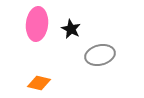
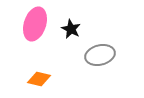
pink ellipse: moved 2 px left; rotated 12 degrees clockwise
orange diamond: moved 4 px up
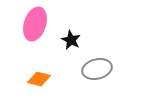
black star: moved 11 px down
gray ellipse: moved 3 px left, 14 px down
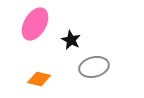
pink ellipse: rotated 12 degrees clockwise
gray ellipse: moved 3 px left, 2 px up
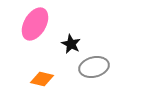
black star: moved 4 px down
orange diamond: moved 3 px right
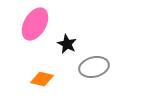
black star: moved 4 px left
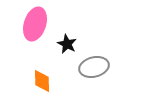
pink ellipse: rotated 12 degrees counterclockwise
orange diamond: moved 2 px down; rotated 75 degrees clockwise
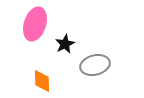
black star: moved 2 px left; rotated 18 degrees clockwise
gray ellipse: moved 1 px right, 2 px up
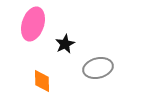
pink ellipse: moved 2 px left
gray ellipse: moved 3 px right, 3 px down
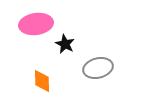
pink ellipse: moved 3 px right; rotated 64 degrees clockwise
black star: rotated 18 degrees counterclockwise
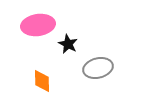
pink ellipse: moved 2 px right, 1 px down
black star: moved 3 px right
